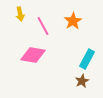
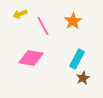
yellow arrow: rotated 80 degrees clockwise
pink diamond: moved 2 px left, 3 px down
cyan rectangle: moved 10 px left
brown star: moved 1 px right, 3 px up
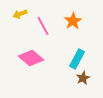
pink diamond: rotated 30 degrees clockwise
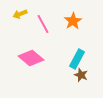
pink line: moved 2 px up
brown star: moved 2 px left, 3 px up; rotated 24 degrees counterclockwise
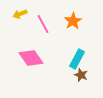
pink diamond: rotated 15 degrees clockwise
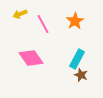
orange star: moved 2 px right
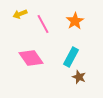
cyan rectangle: moved 6 px left, 2 px up
brown star: moved 2 px left, 2 px down
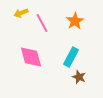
yellow arrow: moved 1 px right, 1 px up
pink line: moved 1 px left, 1 px up
pink diamond: moved 1 px up; rotated 20 degrees clockwise
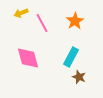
pink diamond: moved 3 px left, 1 px down
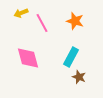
orange star: rotated 24 degrees counterclockwise
